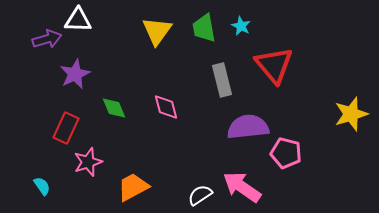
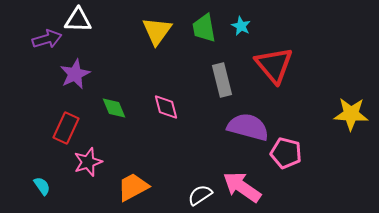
yellow star: rotated 20 degrees clockwise
purple semicircle: rotated 21 degrees clockwise
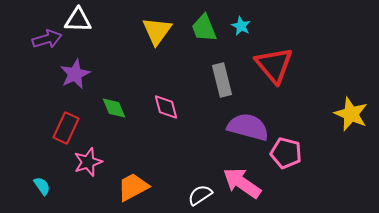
green trapezoid: rotated 12 degrees counterclockwise
yellow star: rotated 20 degrees clockwise
pink arrow: moved 4 px up
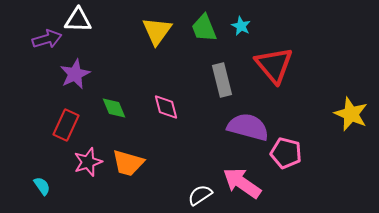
red rectangle: moved 3 px up
orange trapezoid: moved 5 px left, 24 px up; rotated 136 degrees counterclockwise
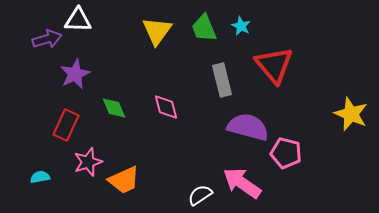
orange trapezoid: moved 4 px left, 17 px down; rotated 40 degrees counterclockwise
cyan semicircle: moved 2 px left, 9 px up; rotated 66 degrees counterclockwise
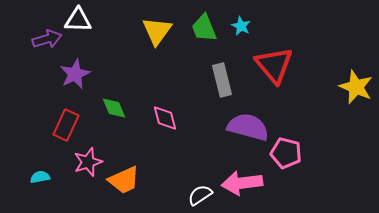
pink diamond: moved 1 px left, 11 px down
yellow star: moved 5 px right, 27 px up
pink arrow: rotated 42 degrees counterclockwise
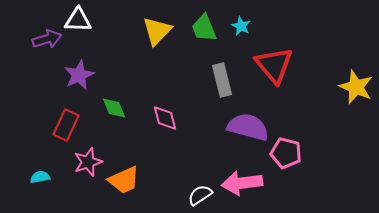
yellow triangle: rotated 8 degrees clockwise
purple star: moved 4 px right, 1 px down
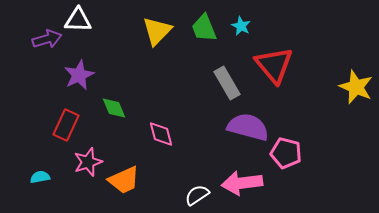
gray rectangle: moved 5 px right, 3 px down; rotated 16 degrees counterclockwise
pink diamond: moved 4 px left, 16 px down
white semicircle: moved 3 px left
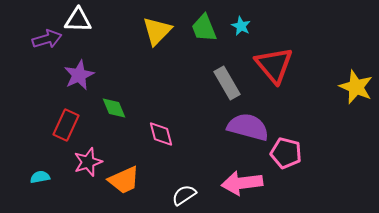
white semicircle: moved 13 px left
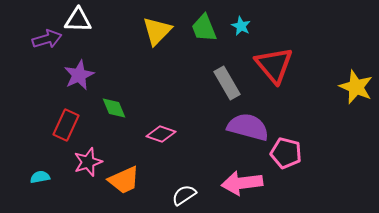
pink diamond: rotated 56 degrees counterclockwise
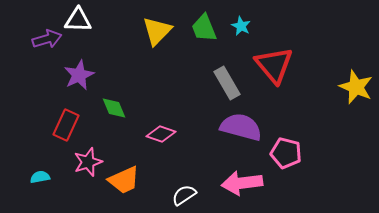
purple semicircle: moved 7 px left
